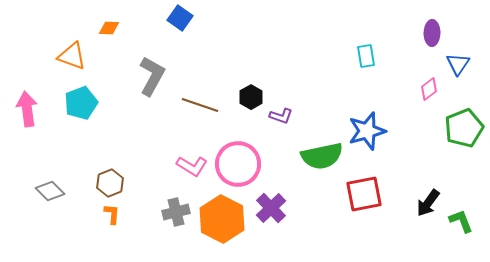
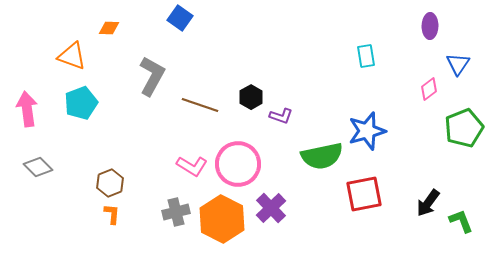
purple ellipse: moved 2 px left, 7 px up
gray diamond: moved 12 px left, 24 px up
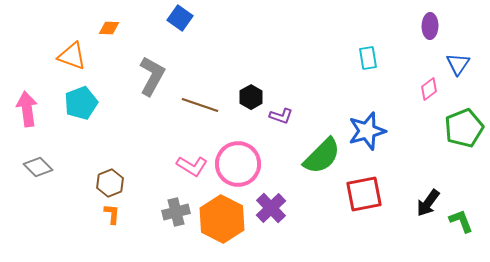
cyan rectangle: moved 2 px right, 2 px down
green semicircle: rotated 33 degrees counterclockwise
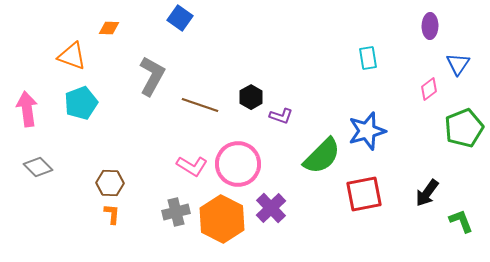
brown hexagon: rotated 24 degrees clockwise
black arrow: moved 1 px left, 10 px up
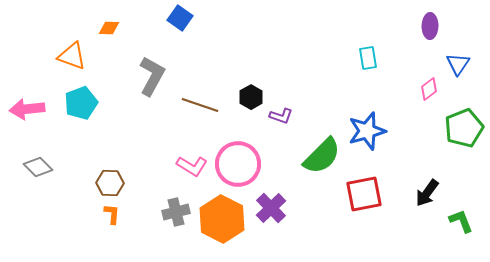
pink arrow: rotated 88 degrees counterclockwise
